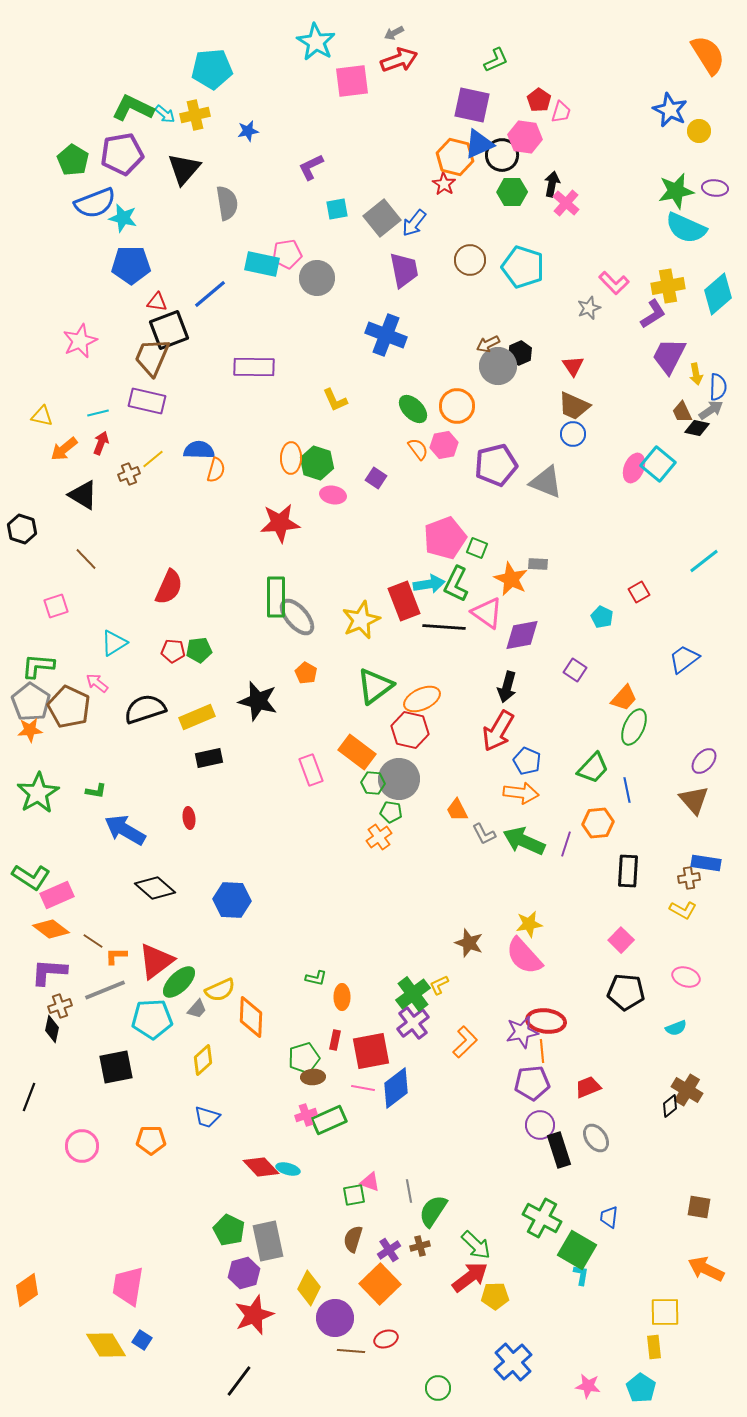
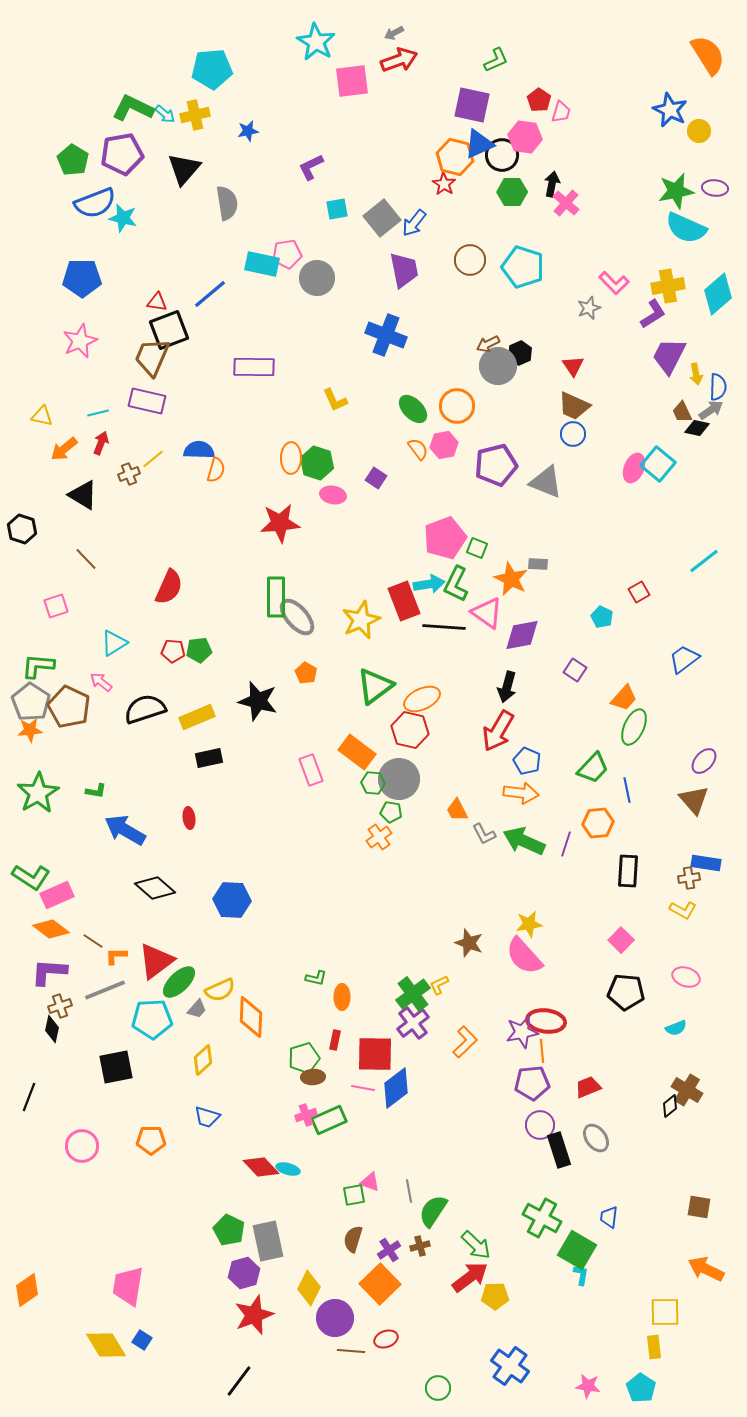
blue pentagon at (131, 265): moved 49 px left, 13 px down
pink arrow at (97, 683): moved 4 px right, 1 px up
red square at (371, 1051): moved 4 px right, 3 px down; rotated 12 degrees clockwise
blue cross at (513, 1362): moved 3 px left, 4 px down; rotated 12 degrees counterclockwise
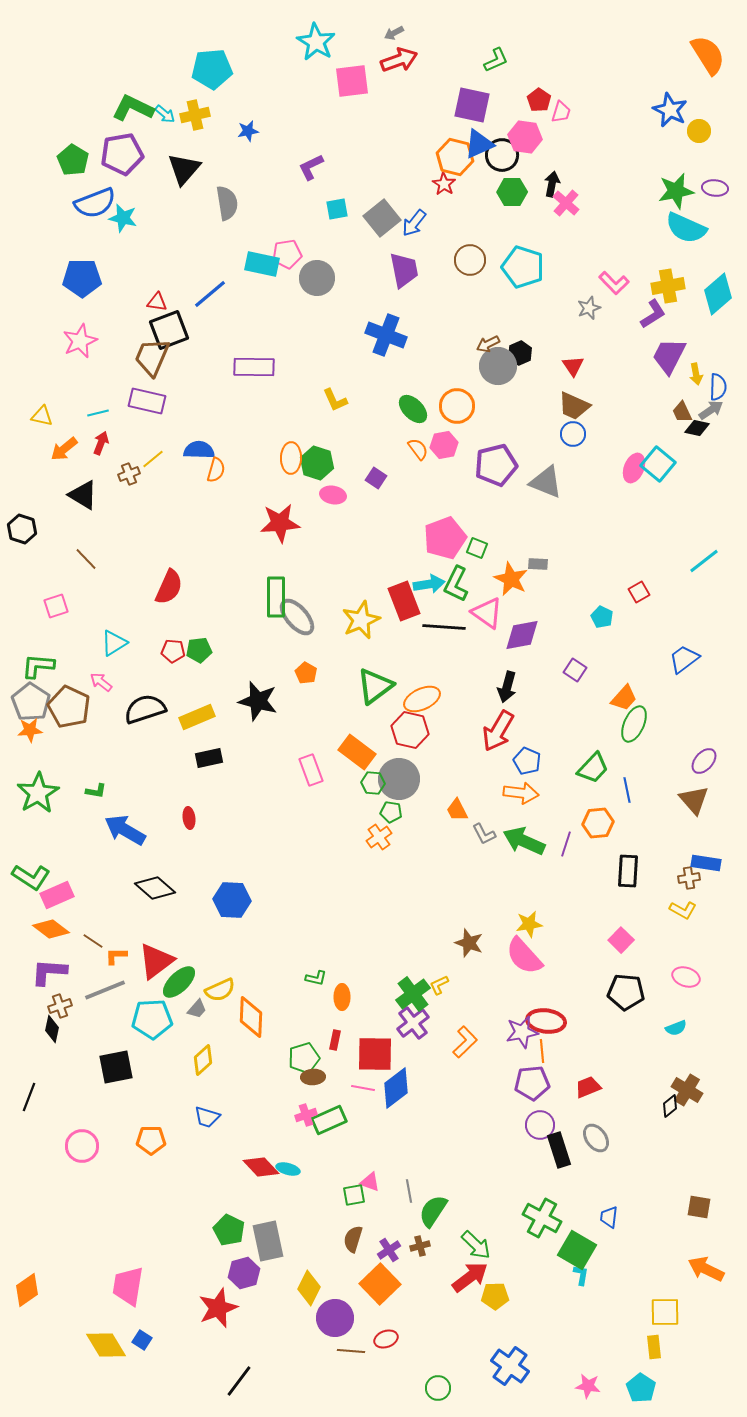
green ellipse at (634, 727): moved 3 px up
red star at (254, 1315): moved 36 px left, 7 px up
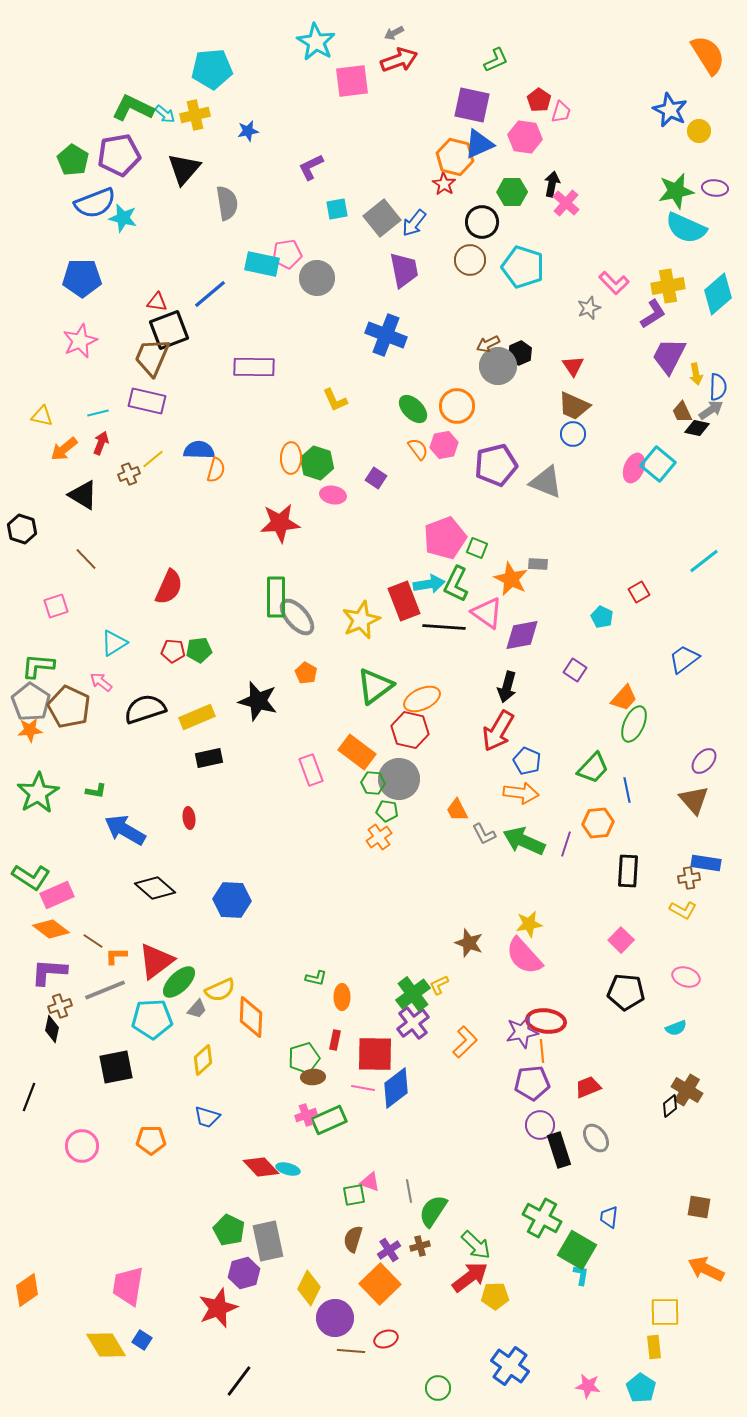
purple pentagon at (122, 154): moved 3 px left, 1 px down
black circle at (502, 155): moved 20 px left, 67 px down
green pentagon at (391, 812): moved 4 px left, 1 px up
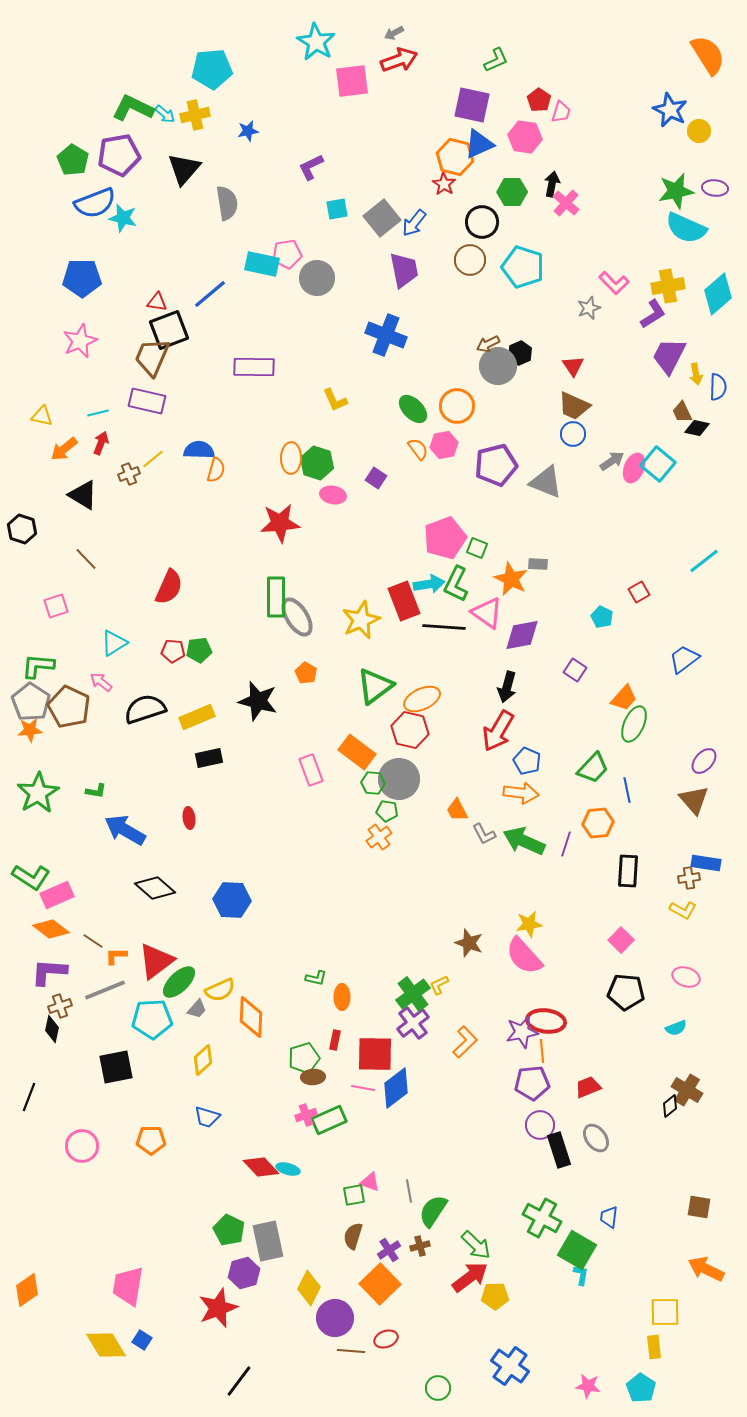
gray arrow at (711, 410): moved 99 px left, 51 px down
gray ellipse at (297, 617): rotated 9 degrees clockwise
brown semicircle at (353, 1239): moved 3 px up
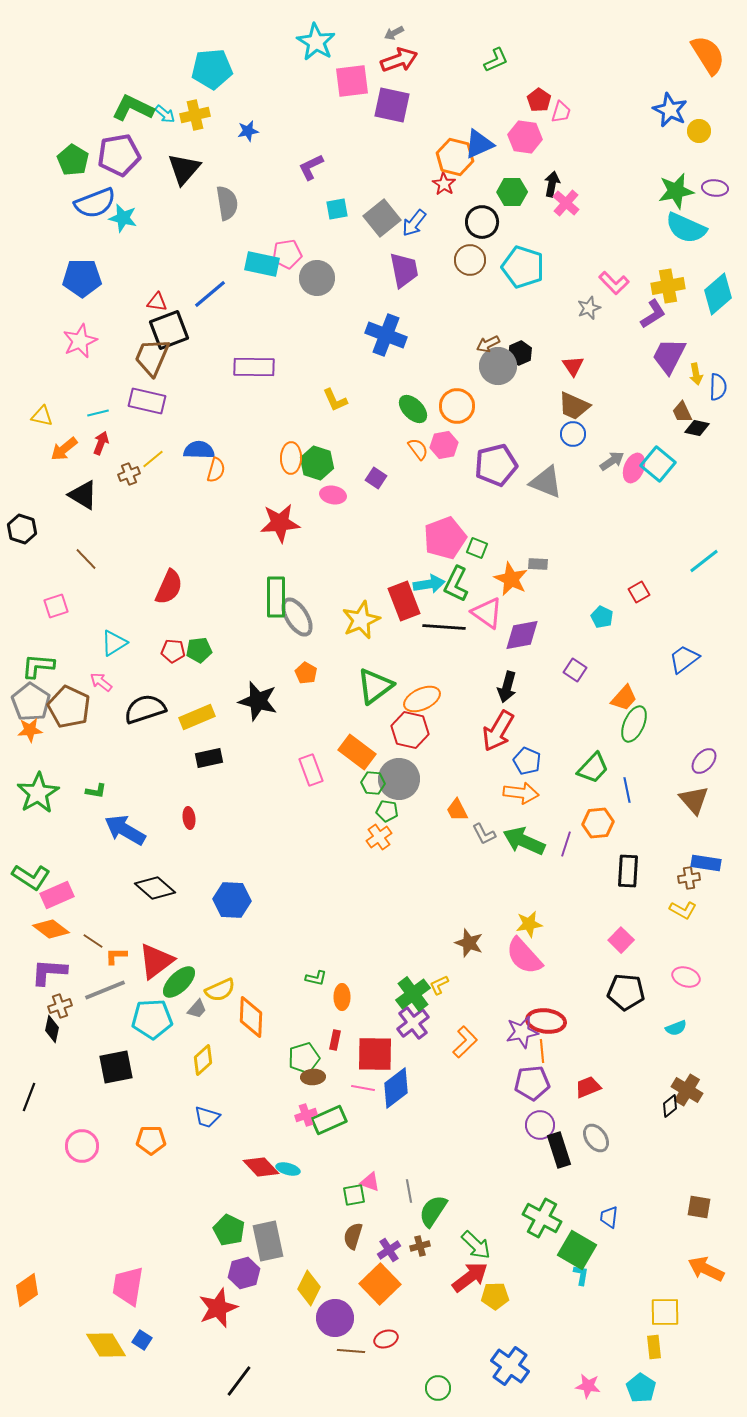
purple square at (472, 105): moved 80 px left
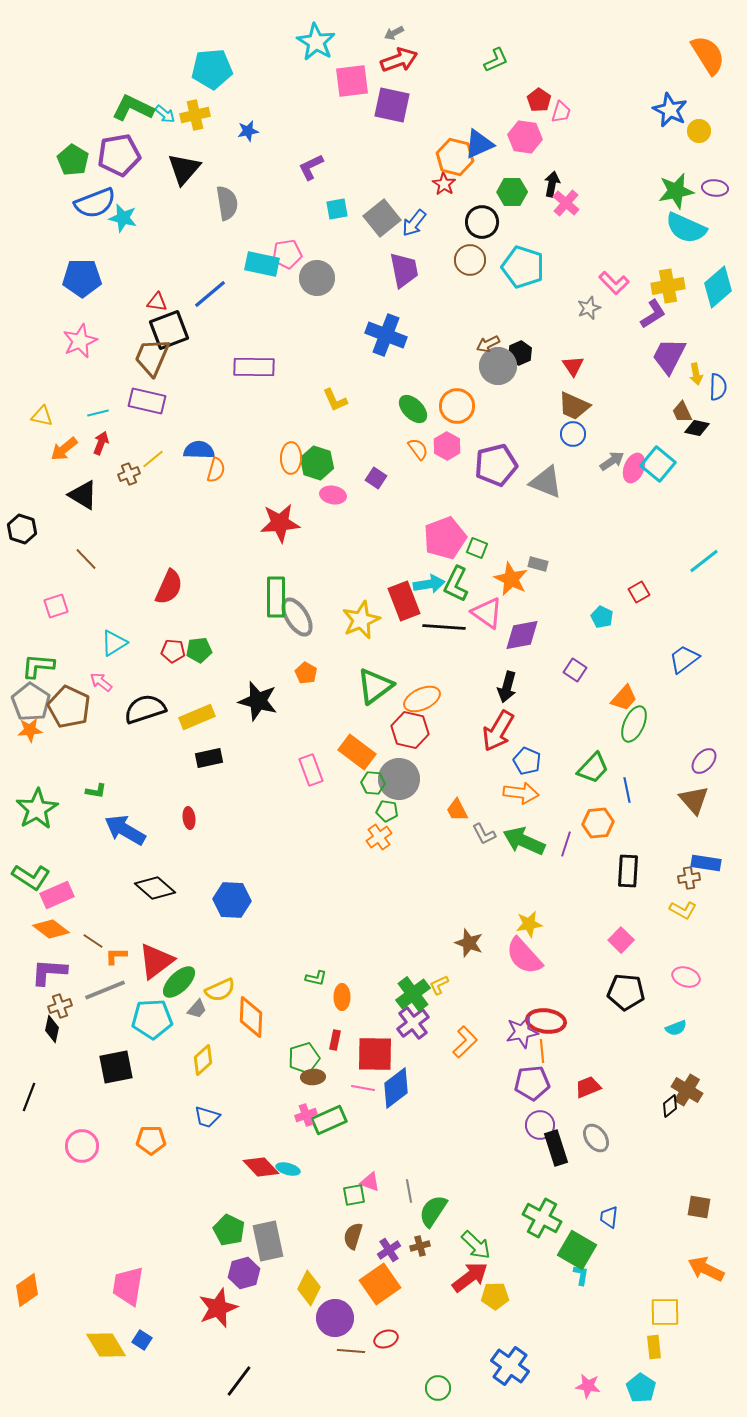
cyan diamond at (718, 294): moved 7 px up
pink hexagon at (444, 445): moved 3 px right, 1 px down; rotated 20 degrees counterclockwise
gray rectangle at (538, 564): rotated 12 degrees clockwise
green star at (38, 793): moved 1 px left, 16 px down
black rectangle at (559, 1150): moved 3 px left, 2 px up
orange square at (380, 1284): rotated 9 degrees clockwise
